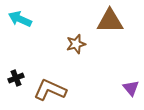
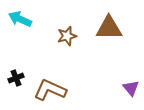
brown triangle: moved 1 px left, 7 px down
brown star: moved 9 px left, 8 px up
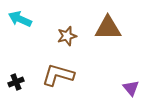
brown triangle: moved 1 px left
black cross: moved 4 px down
brown L-shape: moved 8 px right, 15 px up; rotated 8 degrees counterclockwise
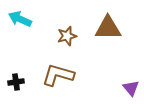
black cross: rotated 14 degrees clockwise
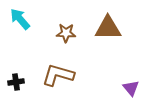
cyan arrow: rotated 25 degrees clockwise
brown star: moved 1 px left, 3 px up; rotated 18 degrees clockwise
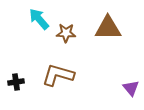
cyan arrow: moved 19 px right
